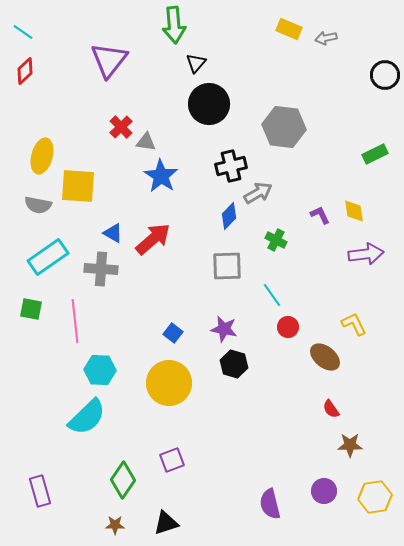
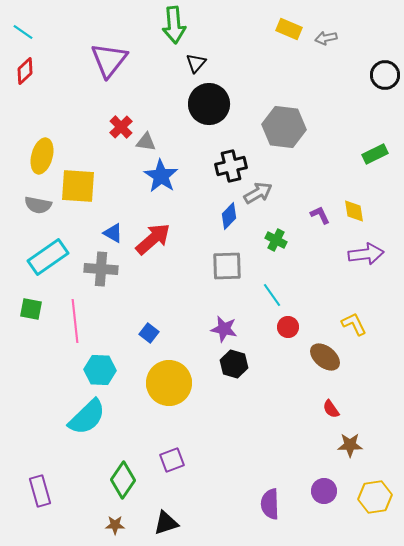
blue square at (173, 333): moved 24 px left
purple semicircle at (270, 504): rotated 12 degrees clockwise
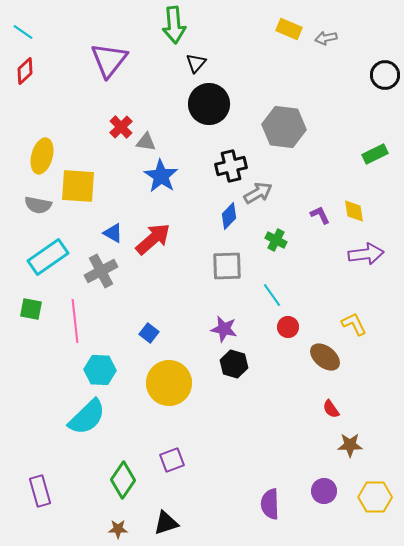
gray cross at (101, 269): moved 2 px down; rotated 32 degrees counterclockwise
yellow hexagon at (375, 497): rotated 8 degrees clockwise
brown star at (115, 525): moved 3 px right, 4 px down
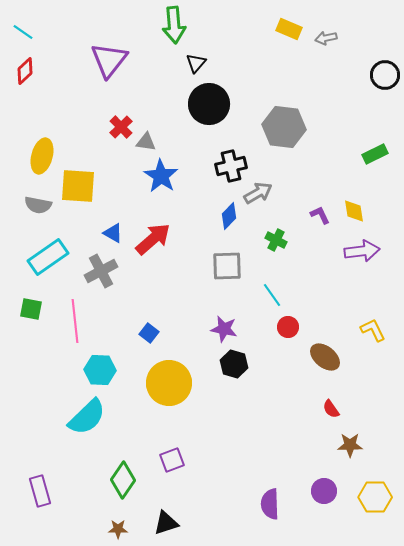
purple arrow at (366, 254): moved 4 px left, 3 px up
yellow L-shape at (354, 324): moved 19 px right, 6 px down
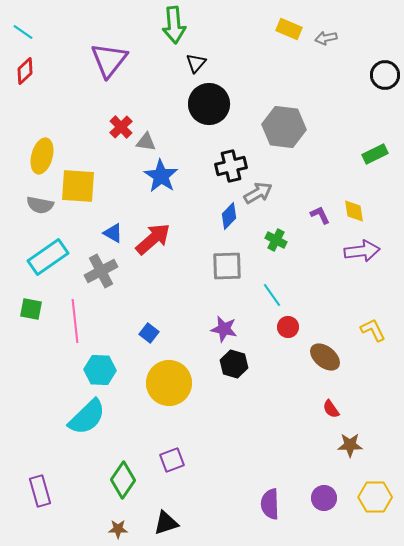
gray semicircle at (38, 205): moved 2 px right
purple circle at (324, 491): moved 7 px down
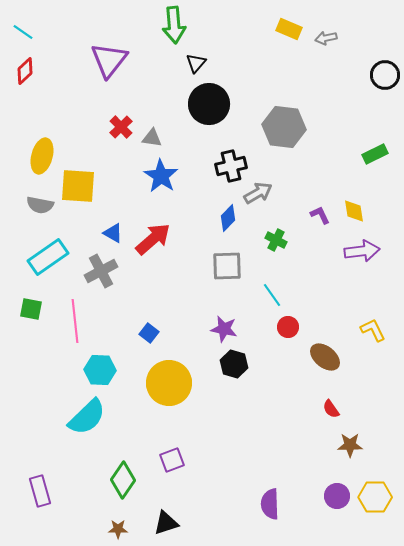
gray triangle at (146, 142): moved 6 px right, 4 px up
blue diamond at (229, 216): moved 1 px left, 2 px down
purple circle at (324, 498): moved 13 px right, 2 px up
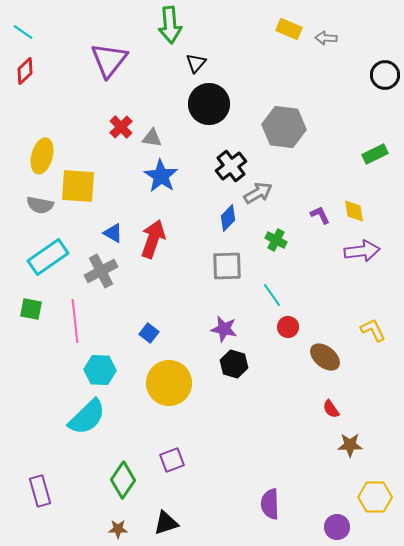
green arrow at (174, 25): moved 4 px left
gray arrow at (326, 38): rotated 15 degrees clockwise
black cross at (231, 166): rotated 24 degrees counterclockwise
red arrow at (153, 239): rotated 30 degrees counterclockwise
purple circle at (337, 496): moved 31 px down
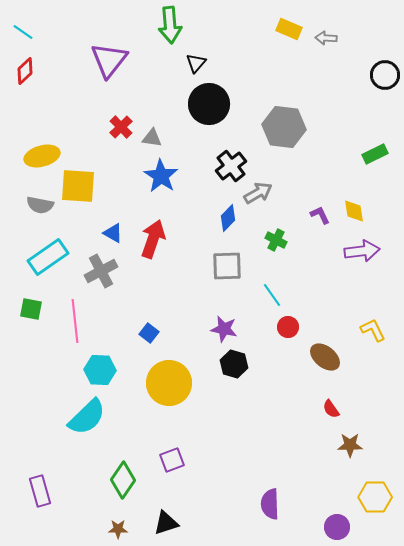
yellow ellipse at (42, 156): rotated 60 degrees clockwise
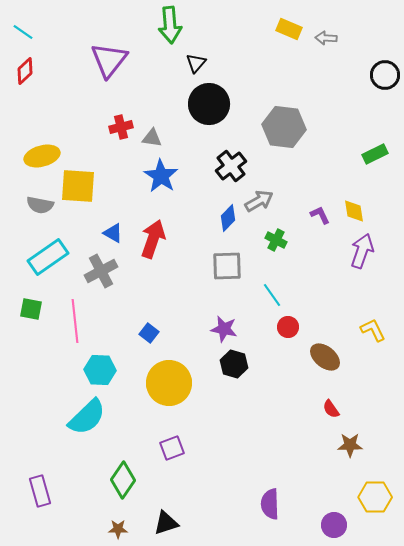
red cross at (121, 127): rotated 30 degrees clockwise
gray arrow at (258, 193): moved 1 px right, 8 px down
purple arrow at (362, 251): rotated 64 degrees counterclockwise
purple square at (172, 460): moved 12 px up
purple circle at (337, 527): moved 3 px left, 2 px up
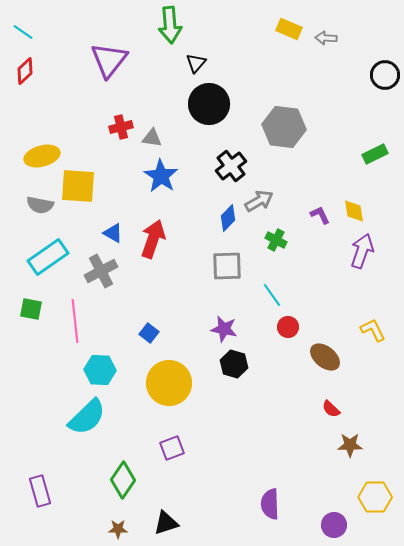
red semicircle at (331, 409): rotated 12 degrees counterclockwise
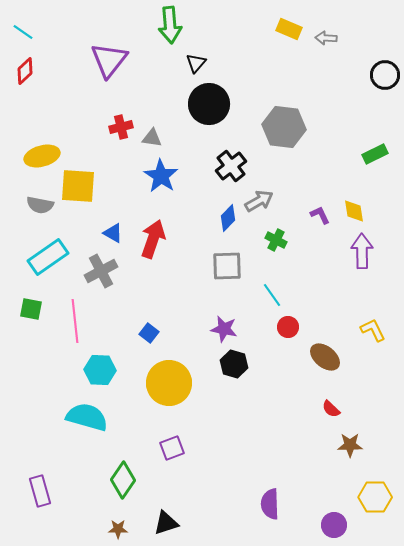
purple arrow at (362, 251): rotated 20 degrees counterclockwise
cyan semicircle at (87, 417): rotated 120 degrees counterclockwise
